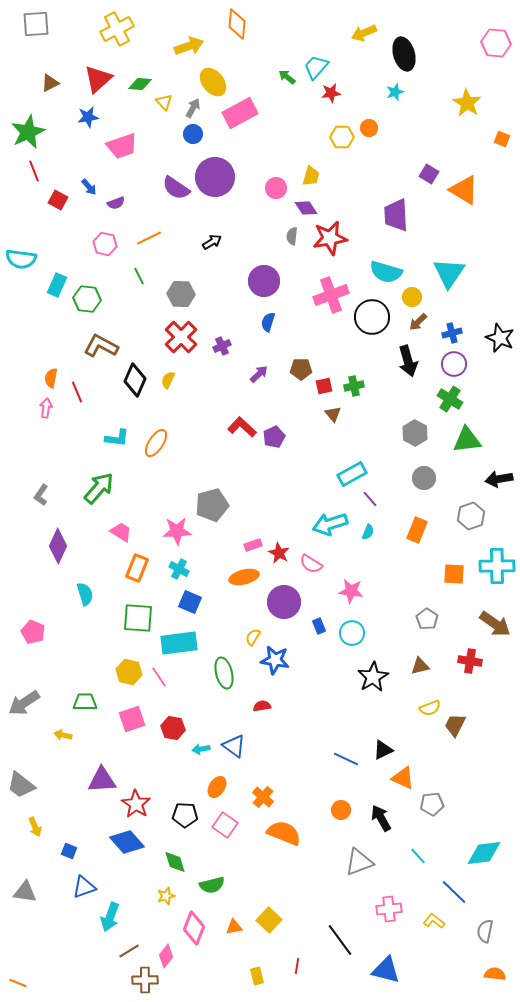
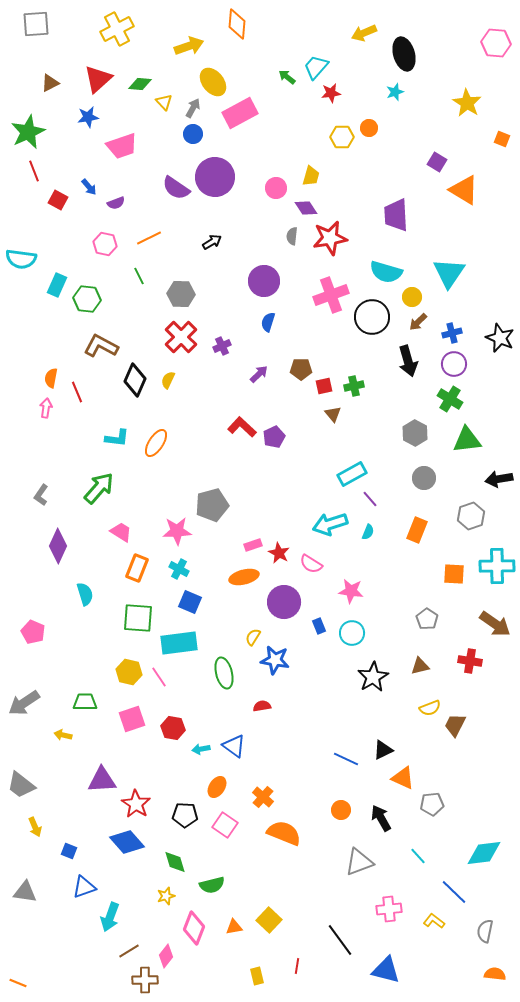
purple square at (429, 174): moved 8 px right, 12 px up
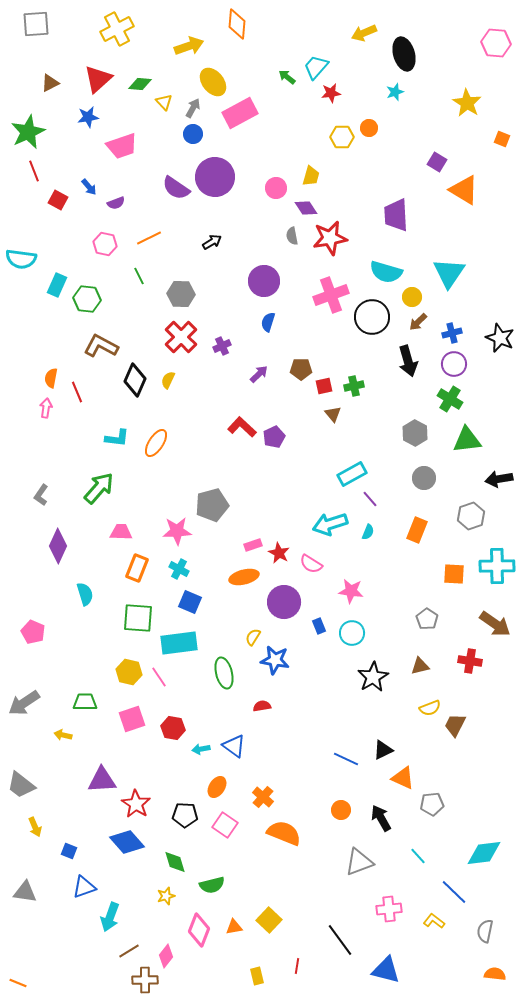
gray semicircle at (292, 236): rotated 18 degrees counterclockwise
pink trapezoid at (121, 532): rotated 30 degrees counterclockwise
pink diamond at (194, 928): moved 5 px right, 2 px down
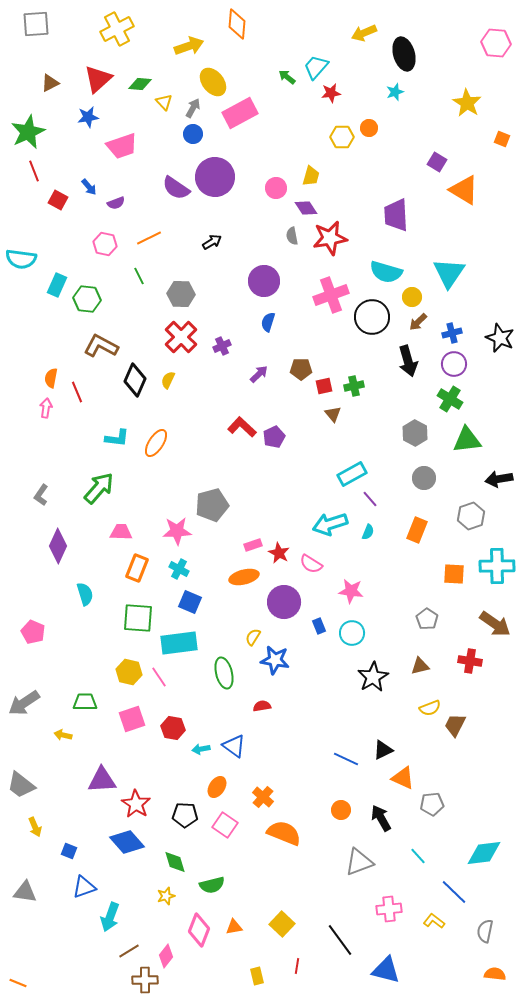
yellow square at (269, 920): moved 13 px right, 4 px down
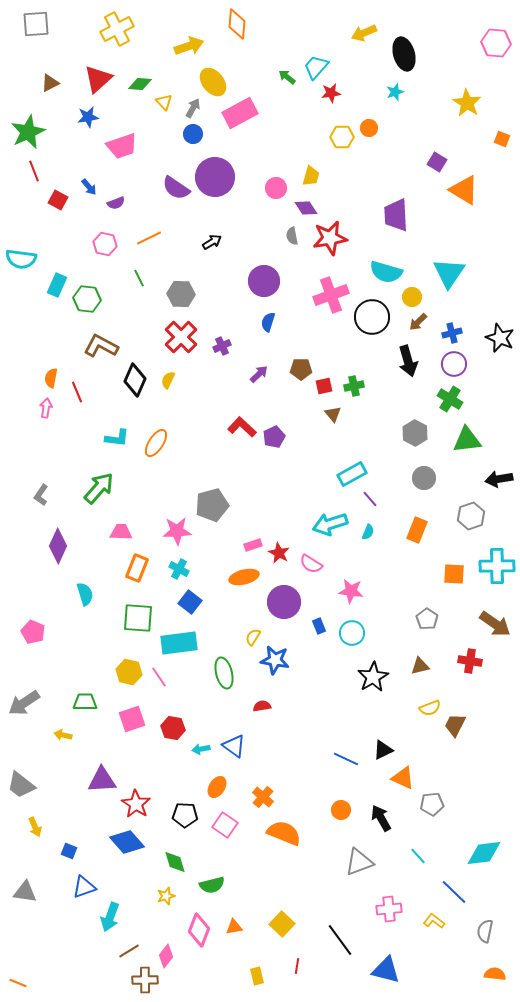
green line at (139, 276): moved 2 px down
blue square at (190, 602): rotated 15 degrees clockwise
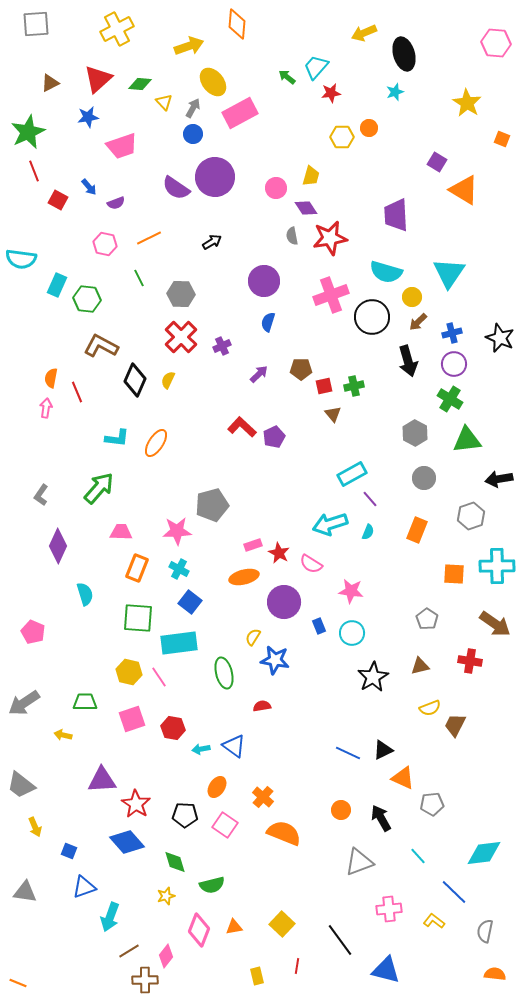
blue line at (346, 759): moved 2 px right, 6 px up
